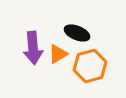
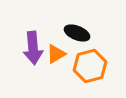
orange triangle: moved 2 px left
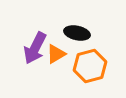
black ellipse: rotated 10 degrees counterclockwise
purple arrow: moved 2 px right; rotated 32 degrees clockwise
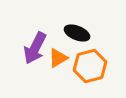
black ellipse: rotated 10 degrees clockwise
orange triangle: moved 2 px right, 4 px down
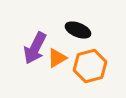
black ellipse: moved 1 px right, 3 px up
orange triangle: moved 1 px left
